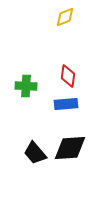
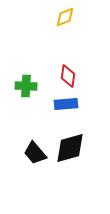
black diamond: rotated 12 degrees counterclockwise
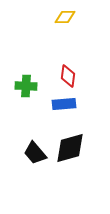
yellow diamond: rotated 20 degrees clockwise
blue rectangle: moved 2 px left
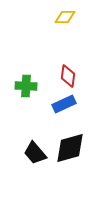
blue rectangle: rotated 20 degrees counterclockwise
